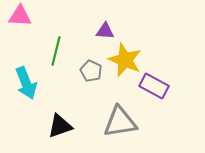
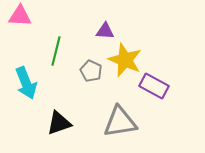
black triangle: moved 1 px left, 3 px up
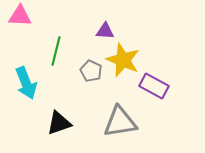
yellow star: moved 2 px left
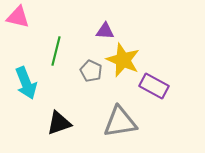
pink triangle: moved 2 px left, 1 px down; rotated 10 degrees clockwise
